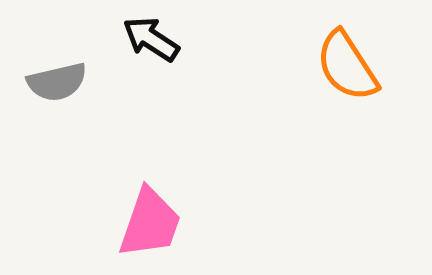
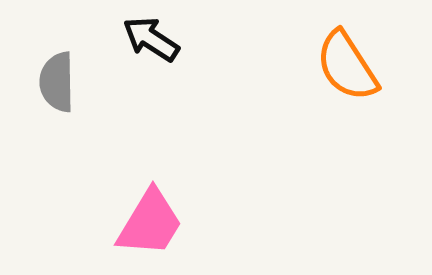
gray semicircle: rotated 102 degrees clockwise
pink trapezoid: rotated 12 degrees clockwise
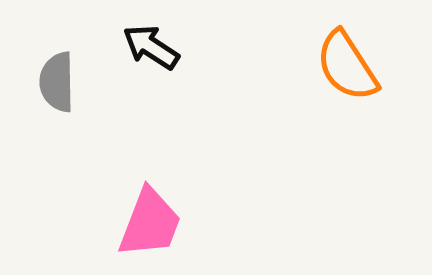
black arrow: moved 8 px down
pink trapezoid: rotated 10 degrees counterclockwise
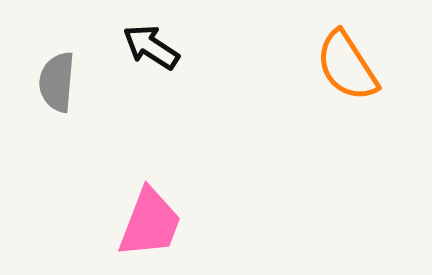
gray semicircle: rotated 6 degrees clockwise
